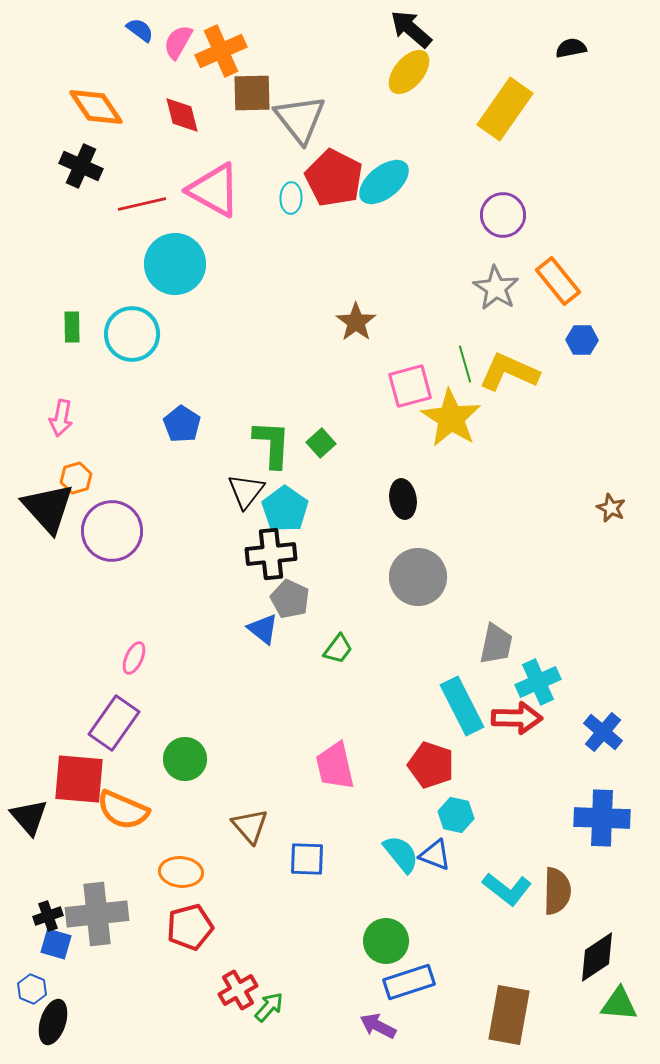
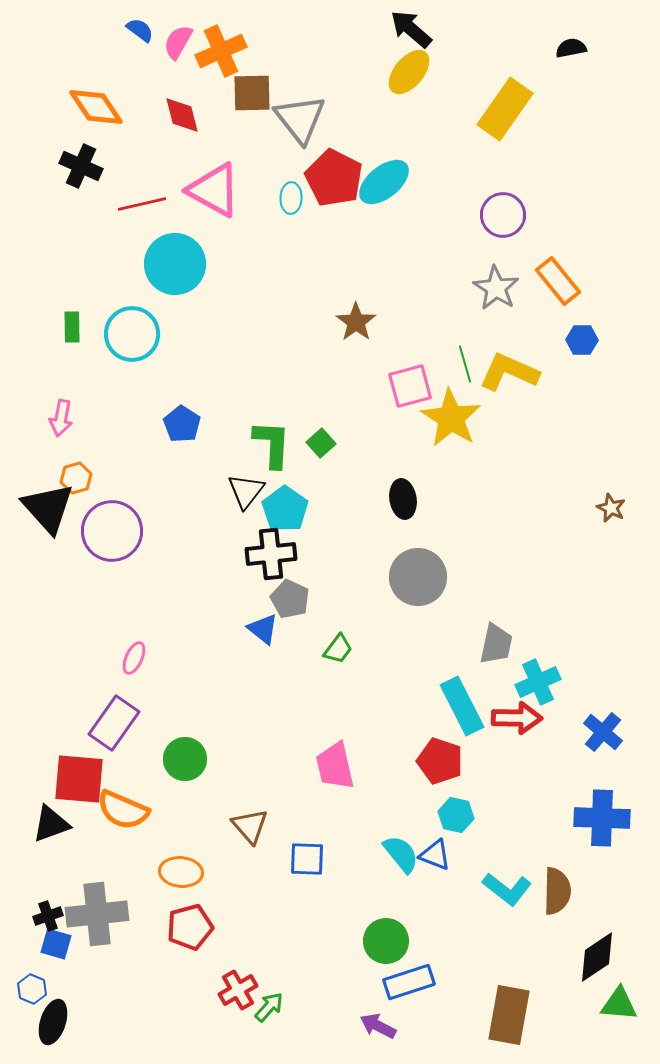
red pentagon at (431, 765): moved 9 px right, 4 px up
black triangle at (29, 817): moved 22 px right, 7 px down; rotated 51 degrees clockwise
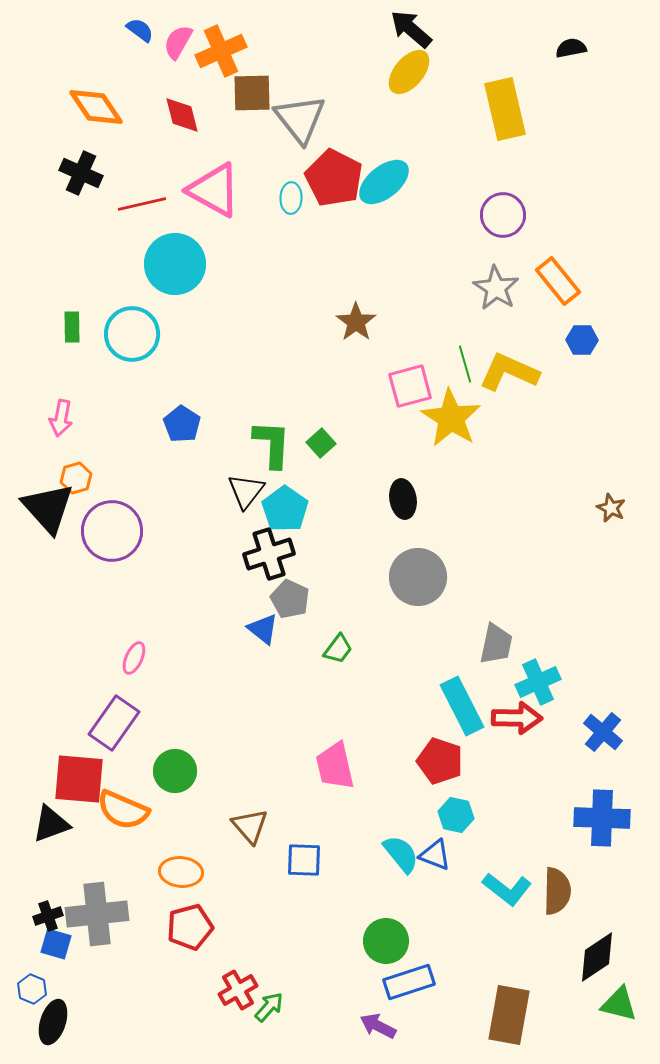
yellow rectangle at (505, 109): rotated 48 degrees counterclockwise
black cross at (81, 166): moved 7 px down
black cross at (271, 554): moved 2 px left; rotated 12 degrees counterclockwise
green circle at (185, 759): moved 10 px left, 12 px down
blue square at (307, 859): moved 3 px left, 1 px down
green triangle at (619, 1004): rotated 9 degrees clockwise
